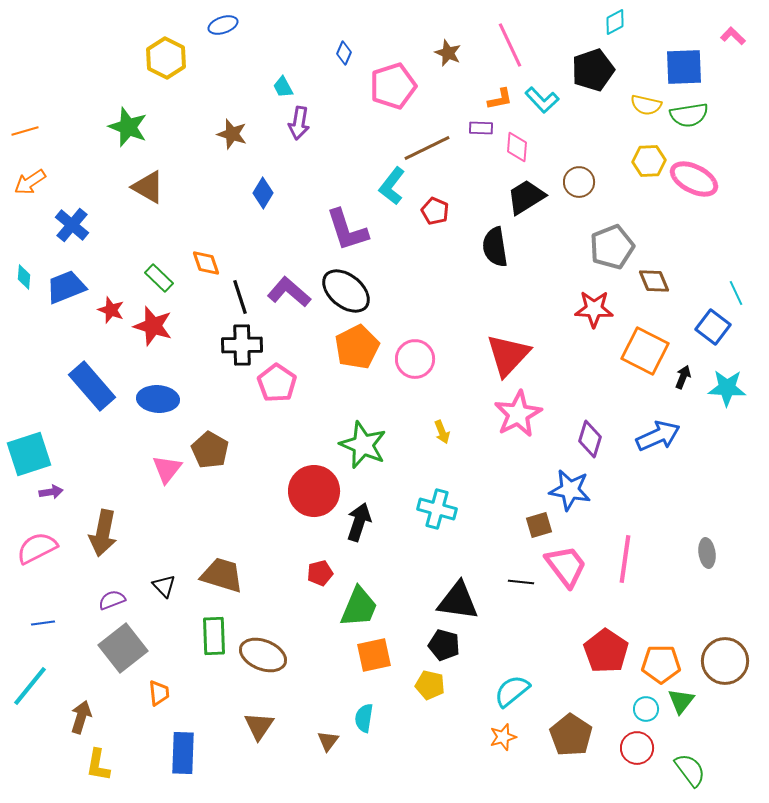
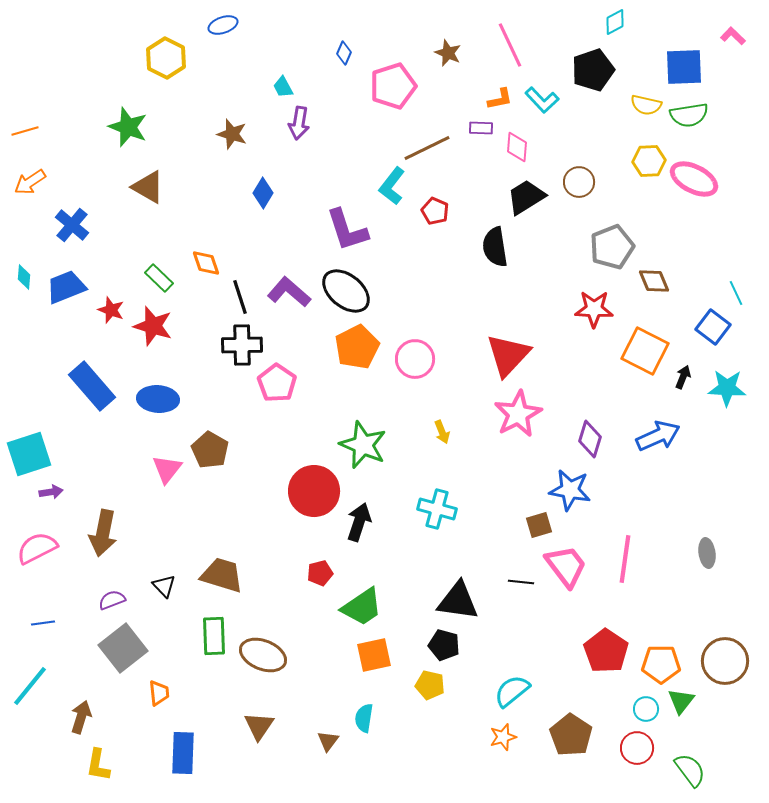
green trapezoid at (359, 607): moved 3 px right; rotated 33 degrees clockwise
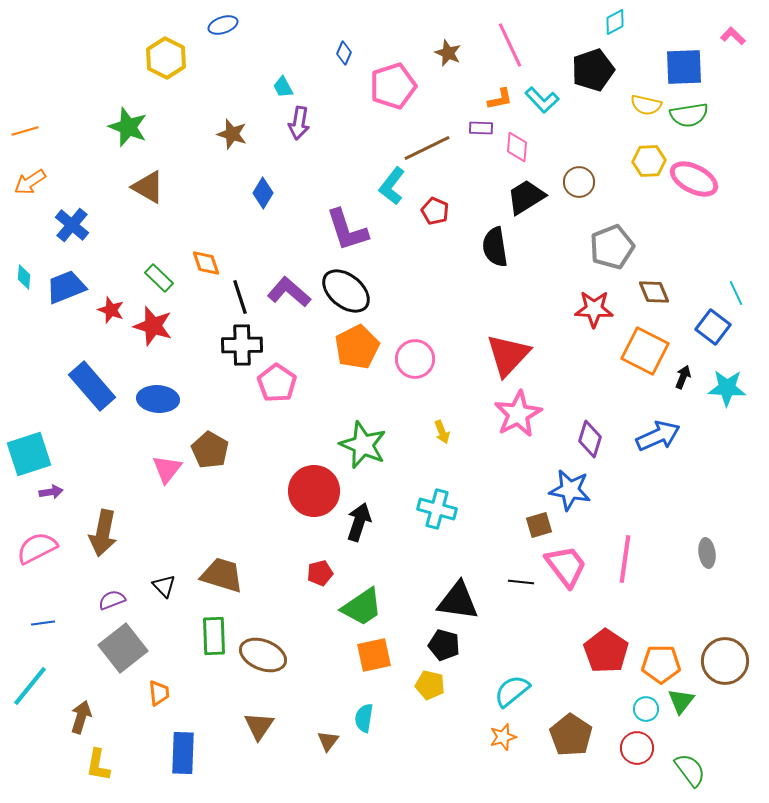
brown diamond at (654, 281): moved 11 px down
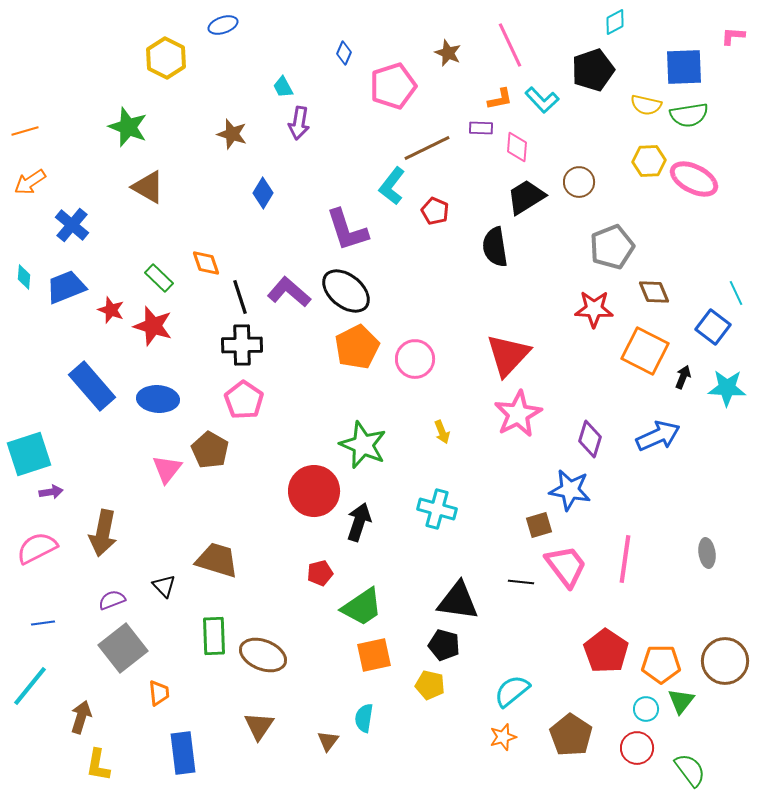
pink L-shape at (733, 36): rotated 40 degrees counterclockwise
pink pentagon at (277, 383): moved 33 px left, 17 px down
brown trapezoid at (222, 575): moved 5 px left, 15 px up
blue rectangle at (183, 753): rotated 9 degrees counterclockwise
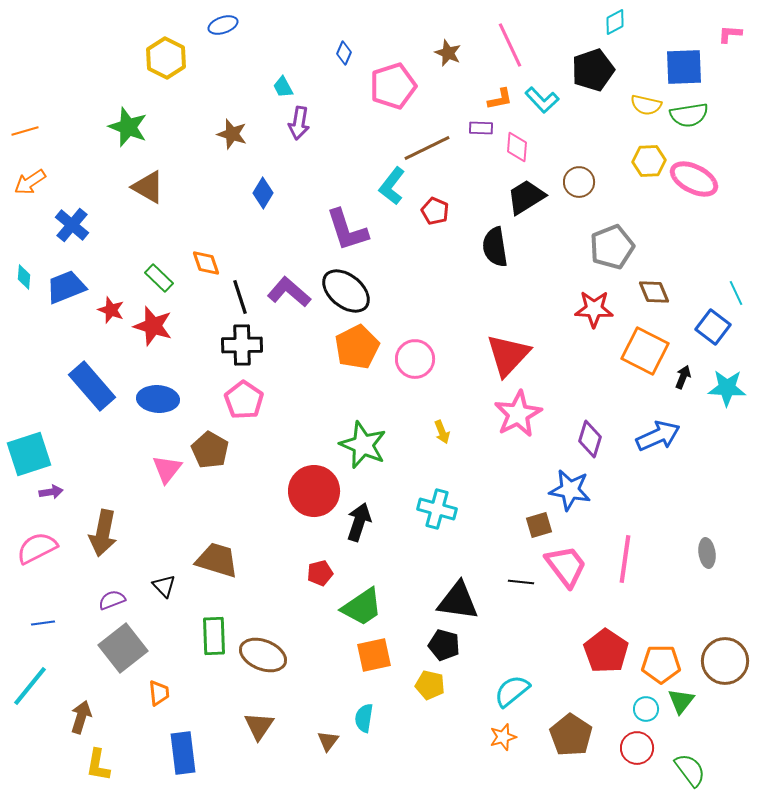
pink L-shape at (733, 36): moved 3 px left, 2 px up
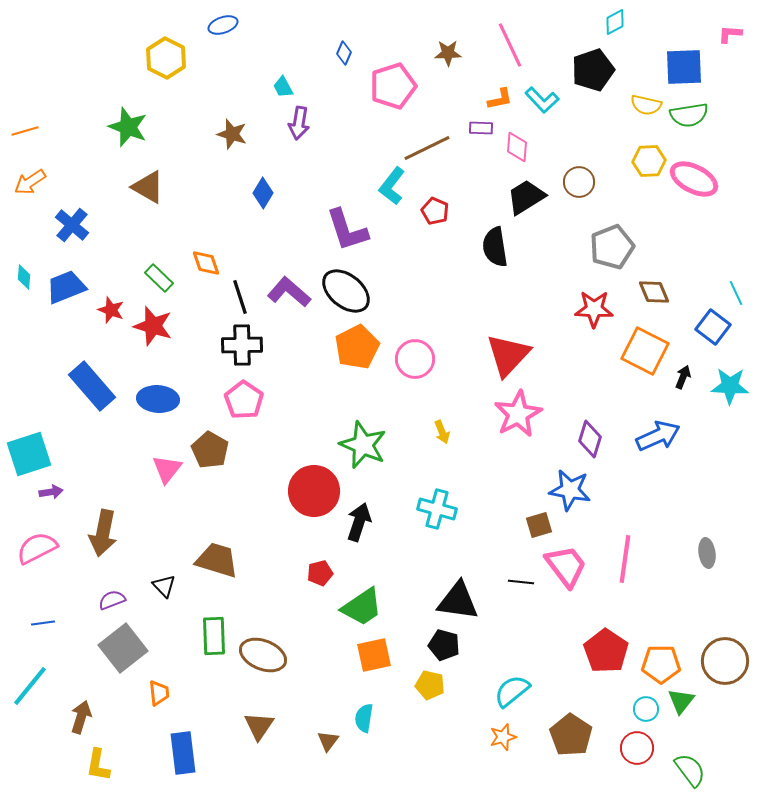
brown star at (448, 53): rotated 24 degrees counterclockwise
cyan star at (727, 388): moved 3 px right, 2 px up
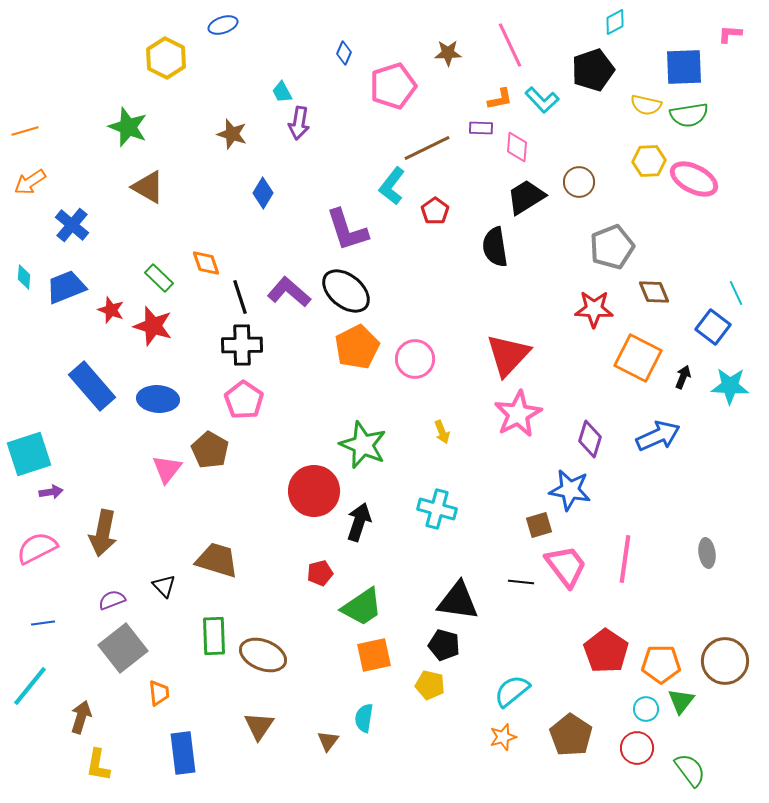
cyan trapezoid at (283, 87): moved 1 px left, 5 px down
red pentagon at (435, 211): rotated 12 degrees clockwise
orange square at (645, 351): moved 7 px left, 7 px down
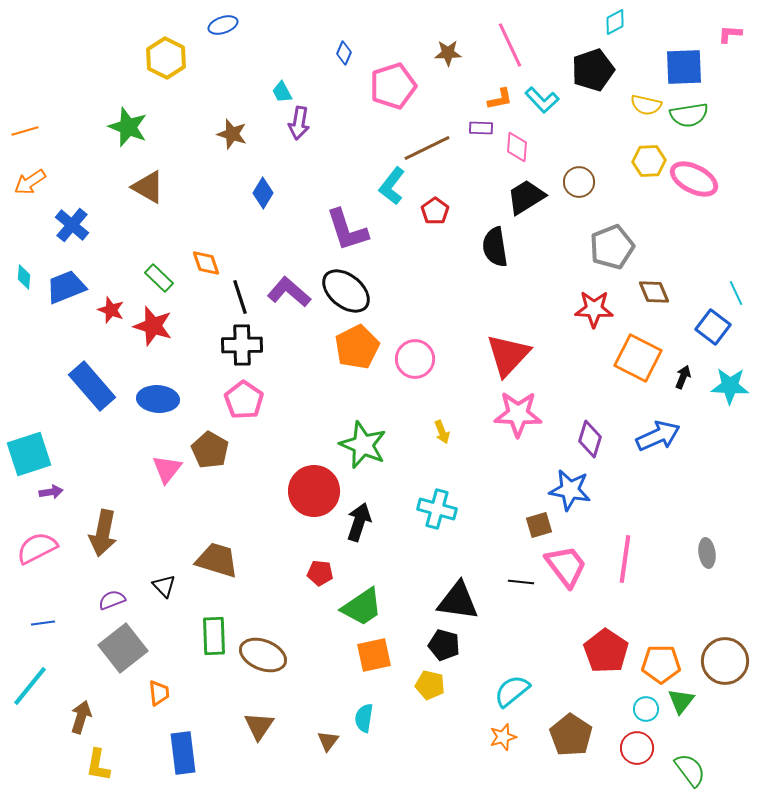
pink star at (518, 414): rotated 30 degrees clockwise
red pentagon at (320, 573): rotated 20 degrees clockwise
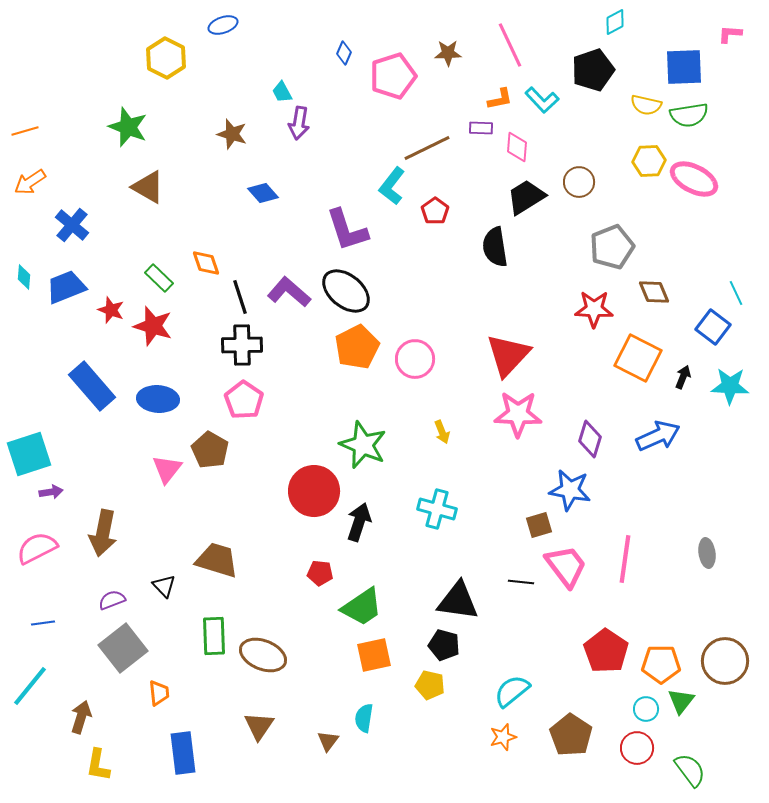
pink pentagon at (393, 86): moved 10 px up
blue diamond at (263, 193): rotated 72 degrees counterclockwise
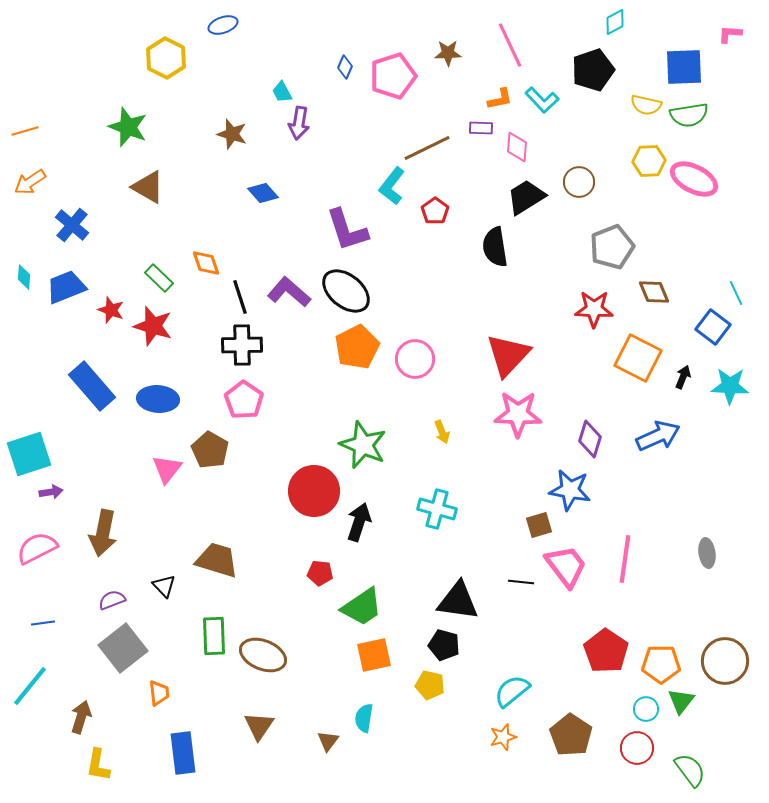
blue diamond at (344, 53): moved 1 px right, 14 px down
